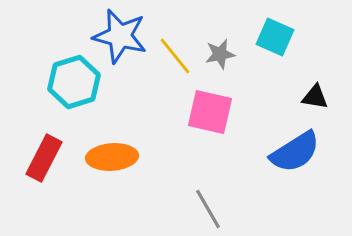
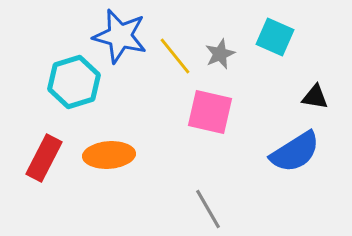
gray star: rotated 12 degrees counterclockwise
orange ellipse: moved 3 px left, 2 px up
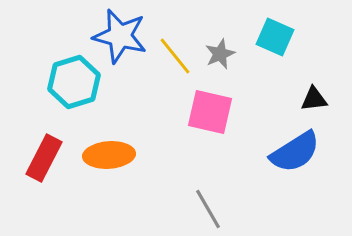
black triangle: moved 1 px left, 2 px down; rotated 16 degrees counterclockwise
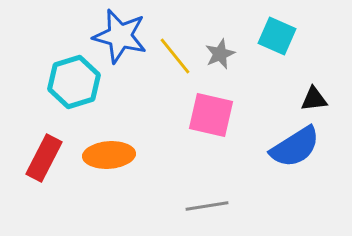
cyan square: moved 2 px right, 1 px up
pink square: moved 1 px right, 3 px down
blue semicircle: moved 5 px up
gray line: moved 1 px left, 3 px up; rotated 69 degrees counterclockwise
